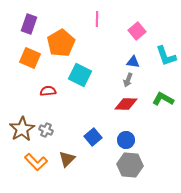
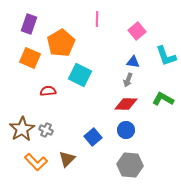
blue circle: moved 10 px up
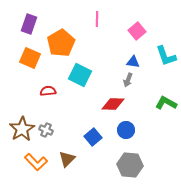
green L-shape: moved 3 px right, 4 px down
red diamond: moved 13 px left
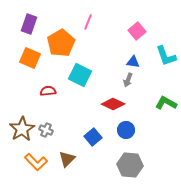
pink line: moved 9 px left, 3 px down; rotated 21 degrees clockwise
red diamond: rotated 25 degrees clockwise
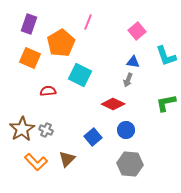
green L-shape: rotated 40 degrees counterclockwise
gray hexagon: moved 1 px up
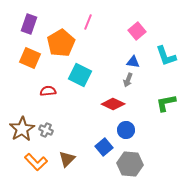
blue square: moved 11 px right, 10 px down
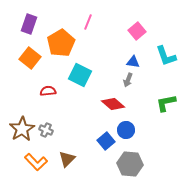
orange square: rotated 15 degrees clockwise
red diamond: rotated 15 degrees clockwise
blue square: moved 2 px right, 6 px up
